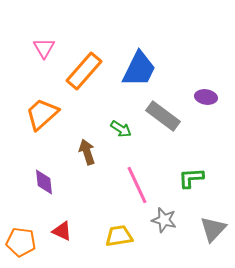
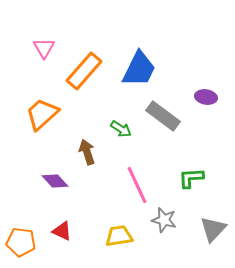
purple diamond: moved 11 px right, 1 px up; rotated 36 degrees counterclockwise
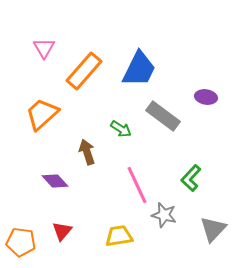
green L-shape: rotated 44 degrees counterclockwise
gray star: moved 5 px up
red triangle: rotated 45 degrees clockwise
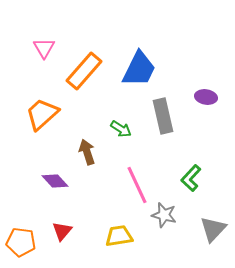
gray rectangle: rotated 40 degrees clockwise
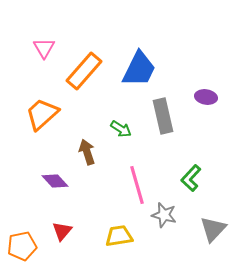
pink line: rotated 9 degrees clockwise
orange pentagon: moved 1 px right, 4 px down; rotated 20 degrees counterclockwise
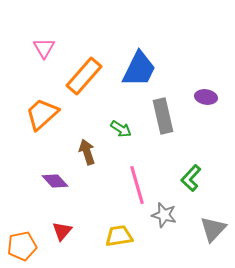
orange rectangle: moved 5 px down
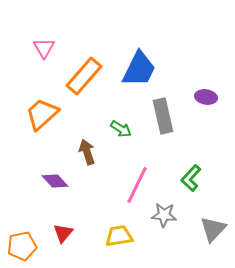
pink line: rotated 42 degrees clockwise
gray star: rotated 10 degrees counterclockwise
red triangle: moved 1 px right, 2 px down
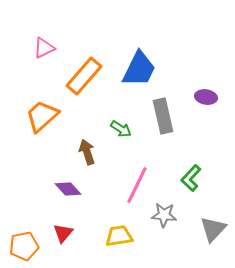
pink triangle: rotated 35 degrees clockwise
orange trapezoid: moved 2 px down
purple diamond: moved 13 px right, 8 px down
orange pentagon: moved 2 px right
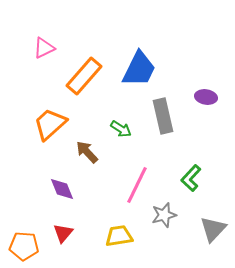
orange trapezoid: moved 8 px right, 8 px down
brown arrow: rotated 25 degrees counterclockwise
purple diamond: moved 6 px left; rotated 20 degrees clockwise
gray star: rotated 20 degrees counterclockwise
orange pentagon: rotated 16 degrees clockwise
